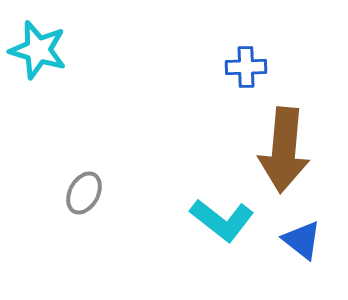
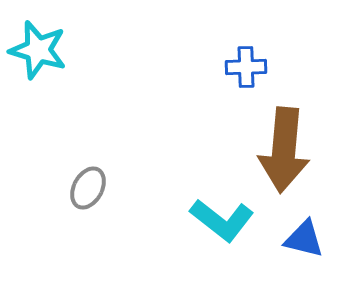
gray ellipse: moved 4 px right, 5 px up
blue triangle: moved 2 px right, 1 px up; rotated 24 degrees counterclockwise
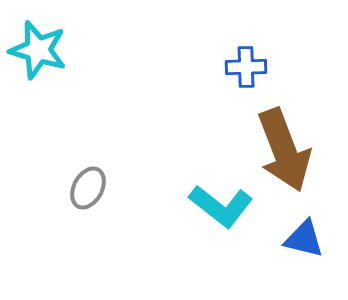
brown arrow: rotated 26 degrees counterclockwise
cyan L-shape: moved 1 px left, 14 px up
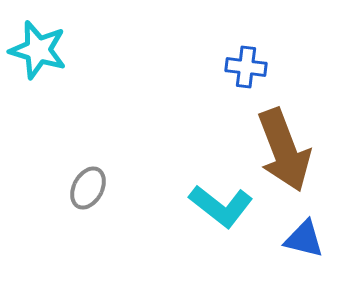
blue cross: rotated 9 degrees clockwise
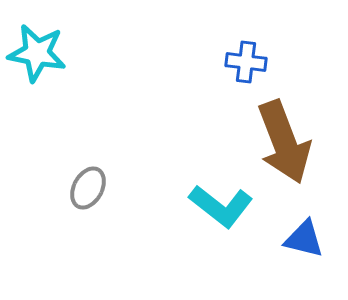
cyan star: moved 1 px left, 3 px down; rotated 6 degrees counterclockwise
blue cross: moved 5 px up
brown arrow: moved 8 px up
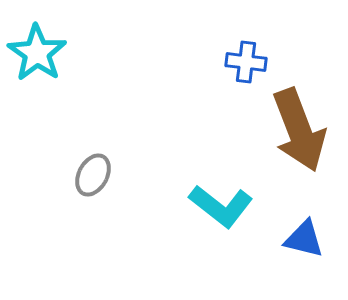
cyan star: rotated 24 degrees clockwise
brown arrow: moved 15 px right, 12 px up
gray ellipse: moved 5 px right, 13 px up
